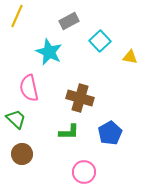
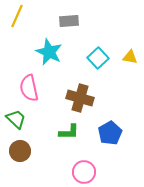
gray rectangle: rotated 24 degrees clockwise
cyan square: moved 2 px left, 17 px down
brown circle: moved 2 px left, 3 px up
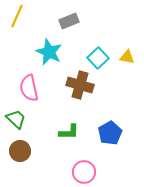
gray rectangle: rotated 18 degrees counterclockwise
yellow triangle: moved 3 px left
brown cross: moved 13 px up
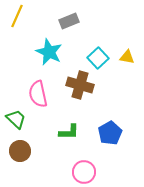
pink semicircle: moved 9 px right, 6 px down
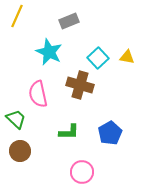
pink circle: moved 2 px left
